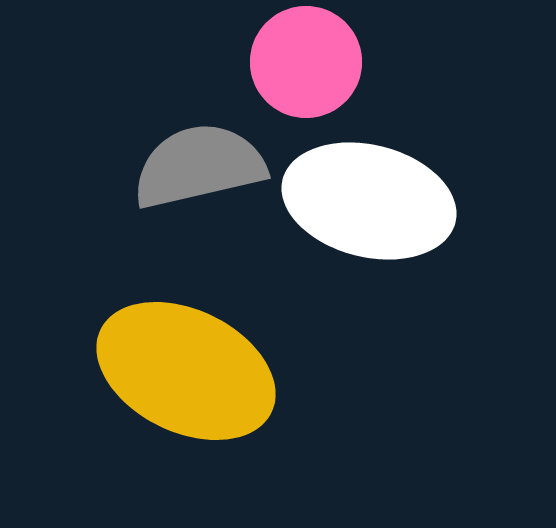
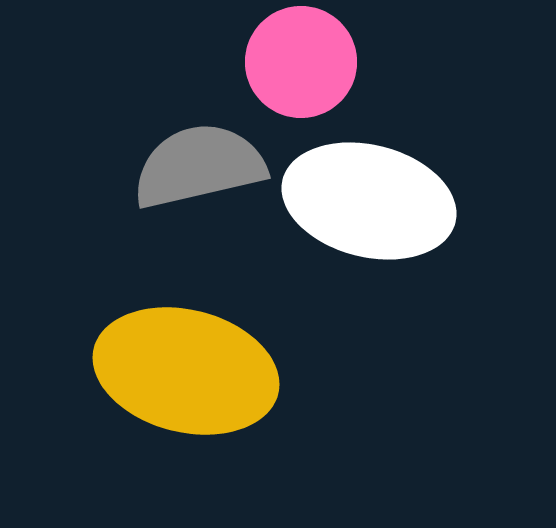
pink circle: moved 5 px left
yellow ellipse: rotated 12 degrees counterclockwise
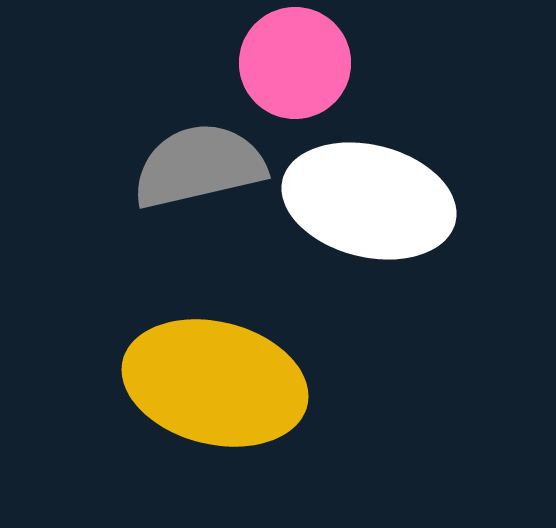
pink circle: moved 6 px left, 1 px down
yellow ellipse: moved 29 px right, 12 px down
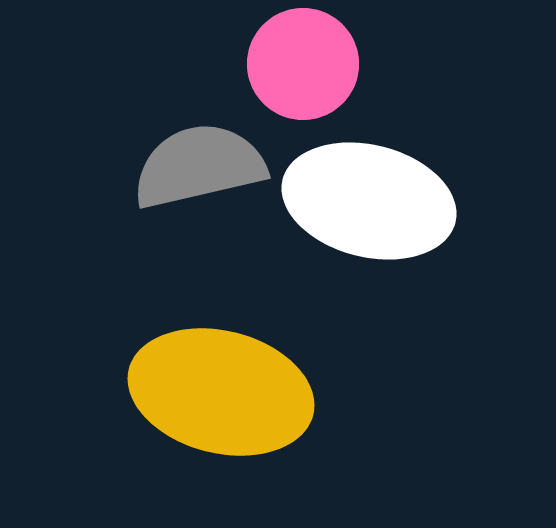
pink circle: moved 8 px right, 1 px down
yellow ellipse: moved 6 px right, 9 px down
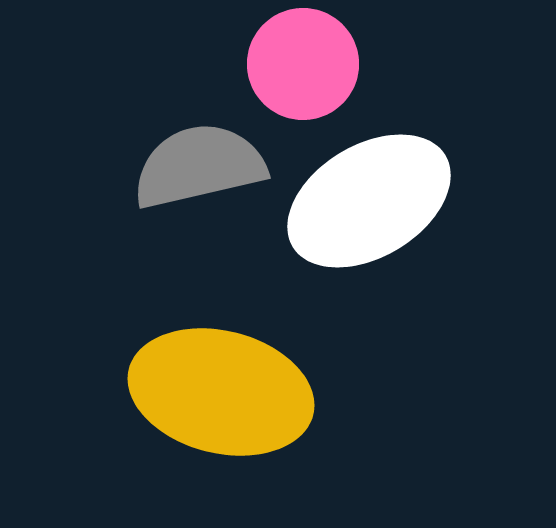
white ellipse: rotated 45 degrees counterclockwise
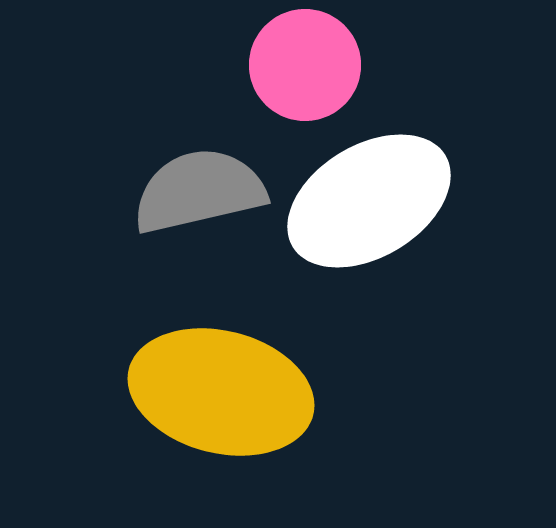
pink circle: moved 2 px right, 1 px down
gray semicircle: moved 25 px down
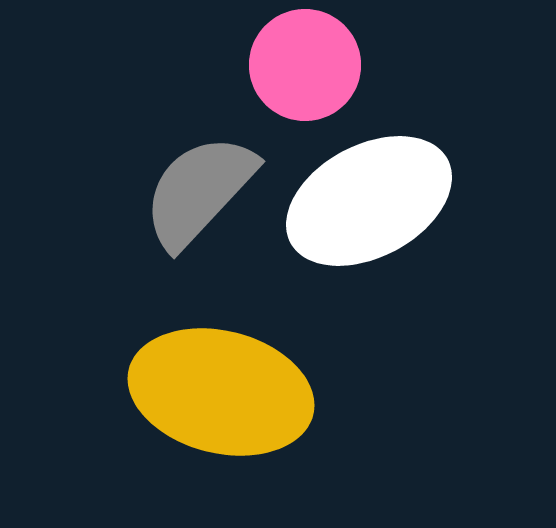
gray semicircle: rotated 34 degrees counterclockwise
white ellipse: rotated 3 degrees clockwise
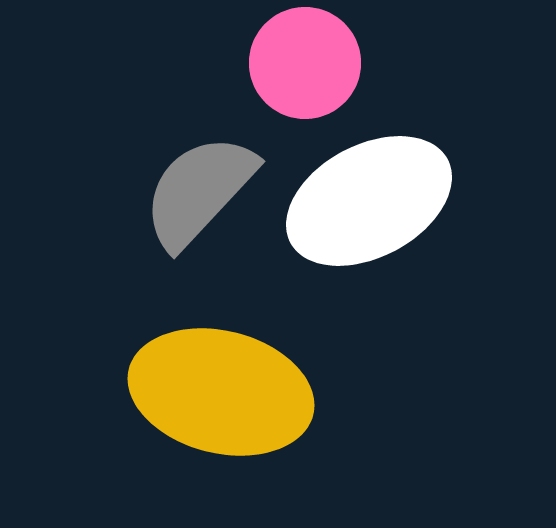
pink circle: moved 2 px up
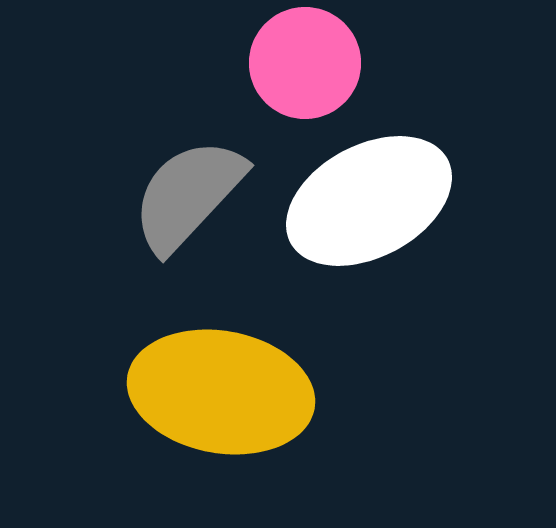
gray semicircle: moved 11 px left, 4 px down
yellow ellipse: rotated 4 degrees counterclockwise
